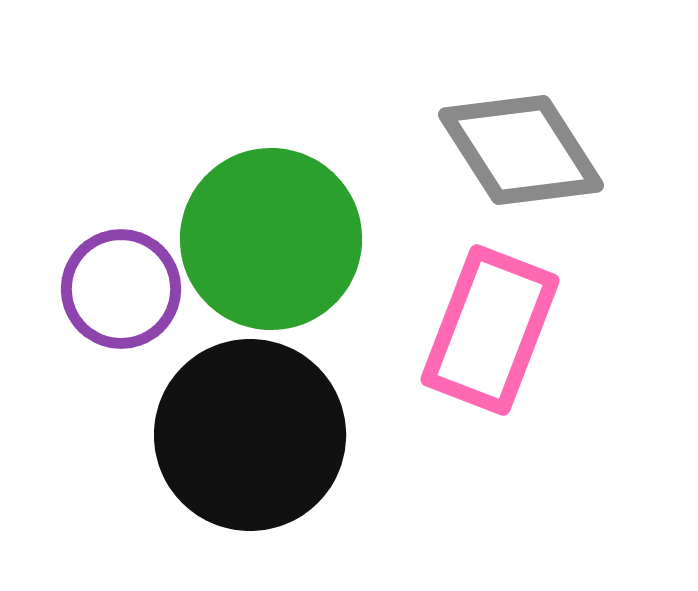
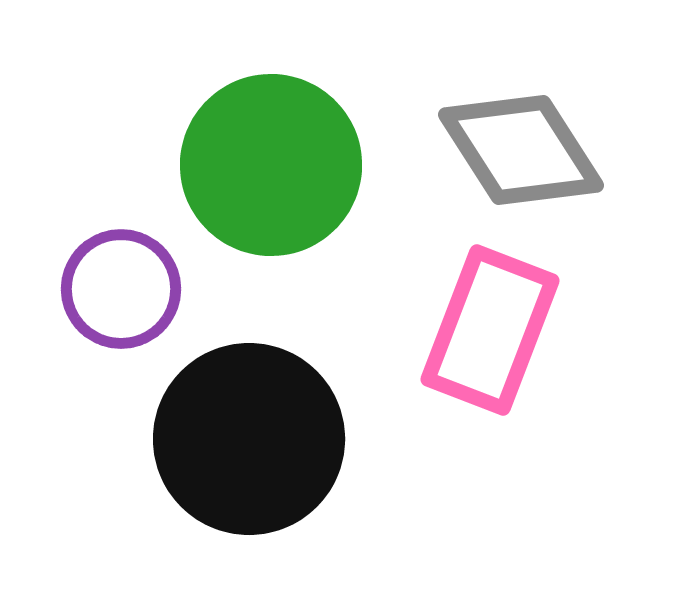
green circle: moved 74 px up
black circle: moved 1 px left, 4 px down
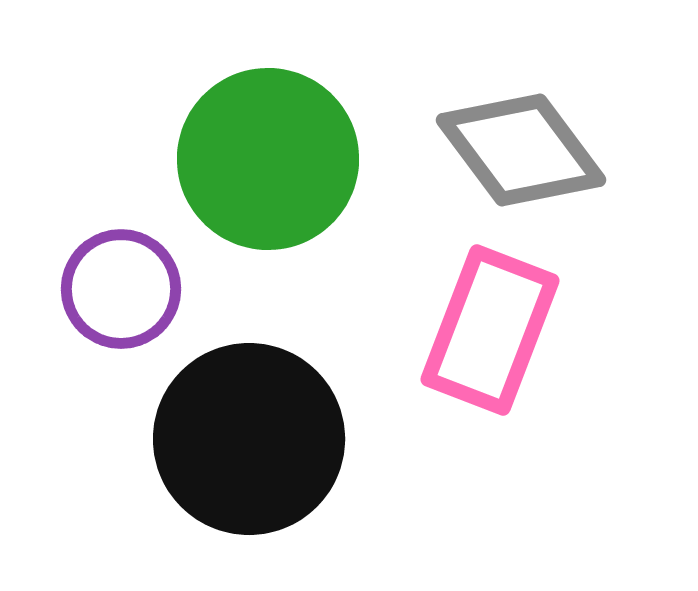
gray diamond: rotated 4 degrees counterclockwise
green circle: moved 3 px left, 6 px up
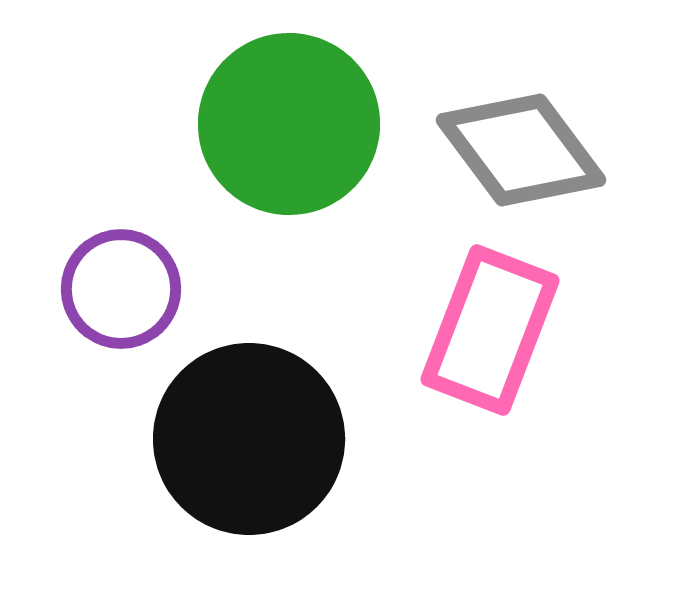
green circle: moved 21 px right, 35 px up
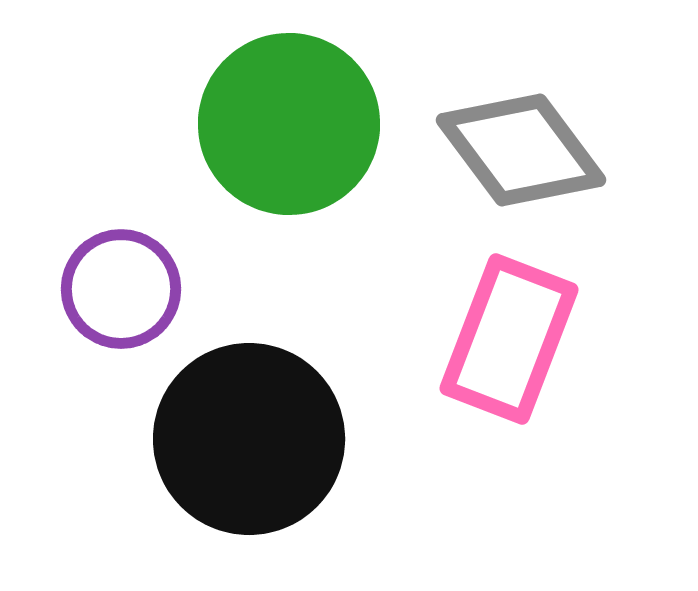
pink rectangle: moved 19 px right, 9 px down
